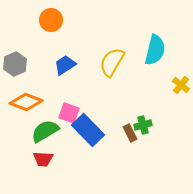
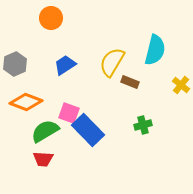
orange circle: moved 2 px up
brown rectangle: moved 51 px up; rotated 42 degrees counterclockwise
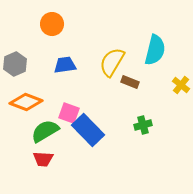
orange circle: moved 1 px right, 6 px down
blue trapezoid: rotated 25 degrees clockwise
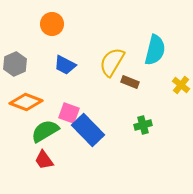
blue trapezoid: rotated 145 degrees counterclockwise
red trapezoid: moved 1 px right, 1 px down; rotated 50 degrees clockwise
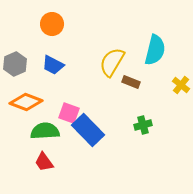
blue trapezoid: moved 12 px left
brown rectangle: moved 1 px right
green semicircle: rotated 28 degrees clockwise
red trapezoid: moved 2 px down
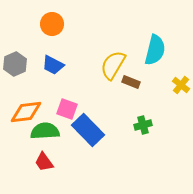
yellow semicircle: moved 1 px right, 3 px down
orange diamond: moved 10 px down; rotated 28 degrees counterclockwise
pink square: moved 2 px left, 4 px up
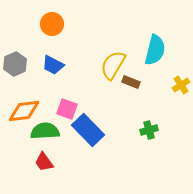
yellow cross: rotated 18 degrees clockwise
orange diamond: moved 2 px left, 1 px up
green cross: moved 6 px right, 5 px down
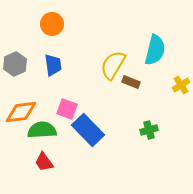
blue trapezoid: rotated 125 degrees counterclockwise
orange diamond: moved 3 px left, 1 px down
green semicircle: moved 3 px left, 1 px up
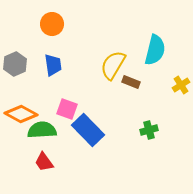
orange diamond: moved 2 px down; rotated 36 degrees clockwise
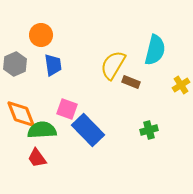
orange circle: moved 11 px left, 11 px down
orange diamond: rotated 40 degrees clockwise
red trapezoid: moved 7 px left, 4 px up
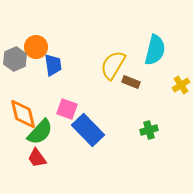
orange circle: moved 5 px left, 12 px down
gray hexagon: moved 5 px up
orange diamond: moved 2 px right; rotated 8 degrees clockwise
green semicircle: moved 2 px left, 2 px down; rotated 136 degrees clockwise
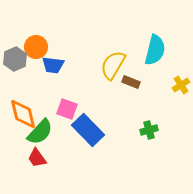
blue trapezoid: rotated 105 degrees clockwise
